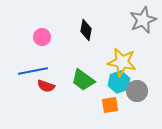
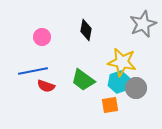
gray star: moved 4 px down
gray circle: moved 1 px left, 3 px up
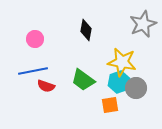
pink circle: moved 7 px left, 2 px down
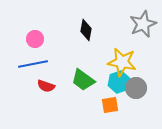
blue line: moved 7 px up
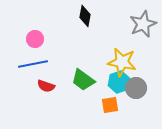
black diamond: moved 1 px left, 14 px up
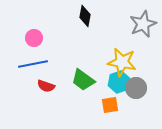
pink circle: moved 1 px left, 1 px up
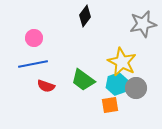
black diamond: rotated 25 degrees clockwise
gray star: rotated 12 degrees clockwise
yellow star: rotated 16 degrees clockwise
cyan hexagon: moved 2 px left, 2 px down
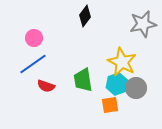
blue line: rotated 24 degrees counterclockwise
green trapezoid: rotated 45 degrees clockwise
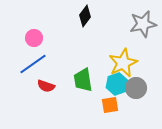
yellow star: moved 1 px right, 1 px down; rotated 20 degrees clockwise
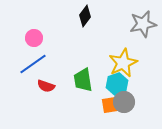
gray circle: moved 12 px left, 14 px down
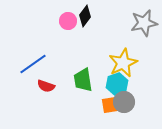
gray star: moved 1 px right, 1 px up
pink circle: moved 34 px right, 17 px up
